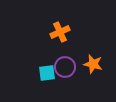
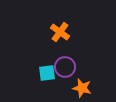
orange cross: rotated 30 degrees counterclockwise
orange star: moved 11 px left, 24 px down
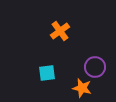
orange cross: moved 1 px up; rotated 18 degrees clockwise
purple circle: moved 30 px right
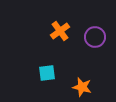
purple circle: moved 30 px up
orange star: moved 1 px up
